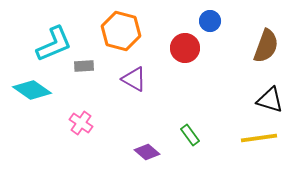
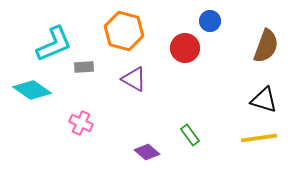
orange hexagon: moved 3 px right
gray rectangle: moved 1 px down
black triangle: moved 6 px left
pink cross: rotated 10 degrees counterclockwise
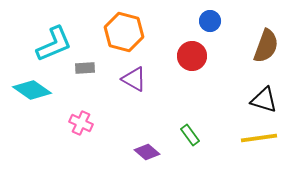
orange hexagon: moved 1 px down
red circle: moved 7 px right, 8 px down
gray rectangle: moved 1 px right, 1 px down
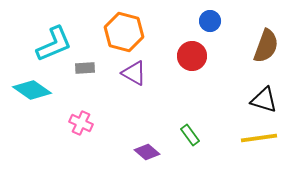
purple triangle: moved 6 px up
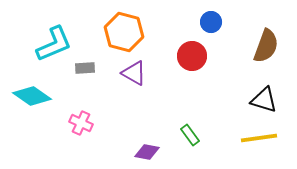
blue circle: moved 1 px right, 1 px down
cyan diamond: moved 6 px down
purple diamond: rotated 30 degrees counterclockwise
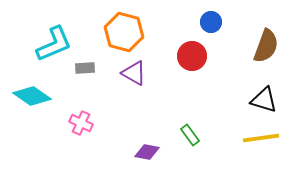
yellow line: moved 2 px right
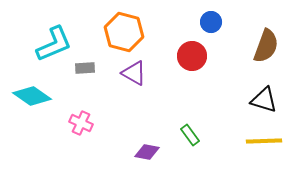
yellow line: moved 3 px right, 3 px down; rotated 6 degrees clockwise
